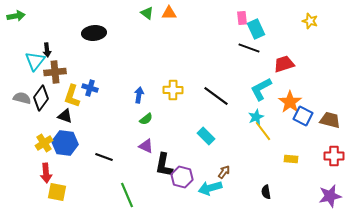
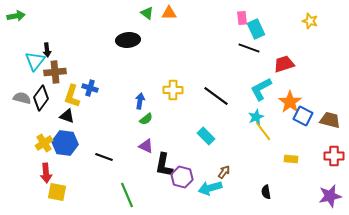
black ellipse at (94, 33): moved 34 px right, 7 px down
blue arrow at (139, 95): moved 1 px right, 6 px down
black triangle at (65, 116): moved 2 px right
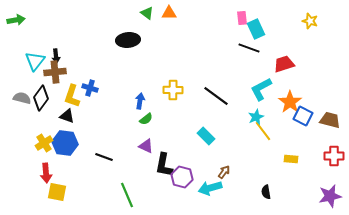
green arrow at (16, 16): moved 4 px down
black arrow at (47, 50): moved 9 px right, 6 px down
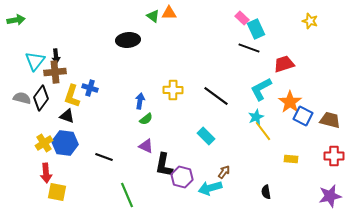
green triangle at (147, 13): moved 6 px right, 3 px down
pink rectangle at (242, 18): rotated 40 degrees counterclockwise
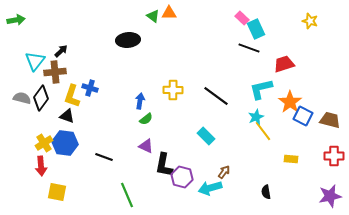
black arrow at (56, 56): moved 5 px right, 5 px up; rotated 128 degrees counterclockwise
cyan L-shape at (261, 89): rotated 15 degrees clockwise
red arrow at (46, 173): moved 5 px left, 7 px up
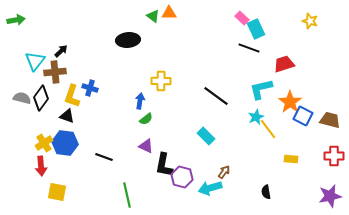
yellow cross at (173, 90): moved 12 px left, 9 px up
yellow line at (263, 131): moved 5 px right, 2 px up
green line at (127, 195): rotated 10 degrees clockwise
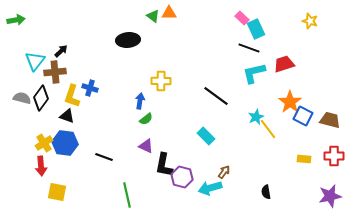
cyan L-shape at (261, 89): moved 7 px left, 16 px up
yellow rectangle at (291, 159): moved 13 px right
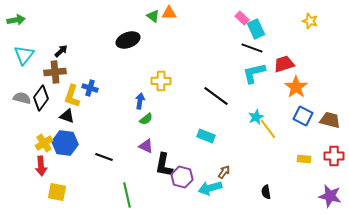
black ellipse at (128, 40): rotated 15 degrees counterclockwise
black line at (249, 48): moved 3 px right
cyan triangle at (35, 61): moved 11 px left, 6 px up
orange star at (290, 102): moved 6 px right, 15 px up
cyan rectangle at (206, 136): rotated 24 degrees counterclockwise
purple star at (330, 196): rotated 25 degrees clockwise
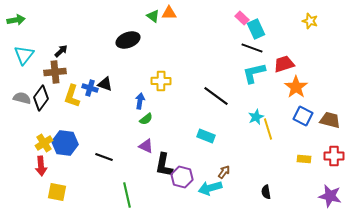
black triangle at (67, 116): moved 38 px right, 32 px up
yellow line at (268, 129): rotated 20 degrees clockwise
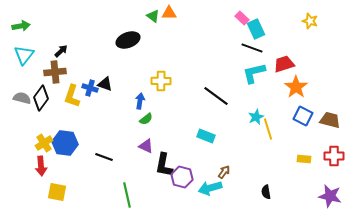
green arrow at (16, 20): moved 5 px right, 6 px down
